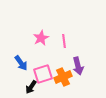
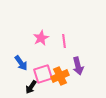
orange cross: moved 3 px left, 1 px up
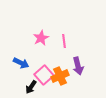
blue arrow: rotated 28 degrees counterclockwise
pink square: moved 1 px right, 1 px down; rotated 24 degrees counterclockwise
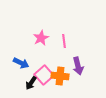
orange cross: rotated 30 degrees clockwise
black arrow: moved 4 px up
